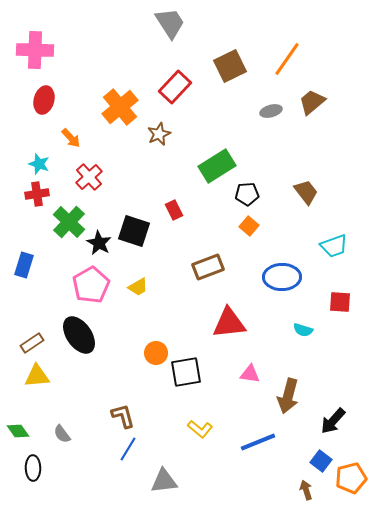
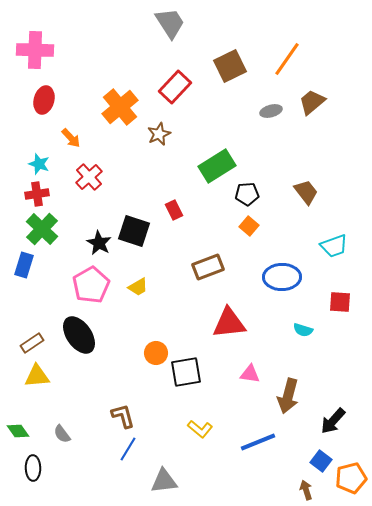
green cross at (69, 222): moved 27 px left, 7 px down
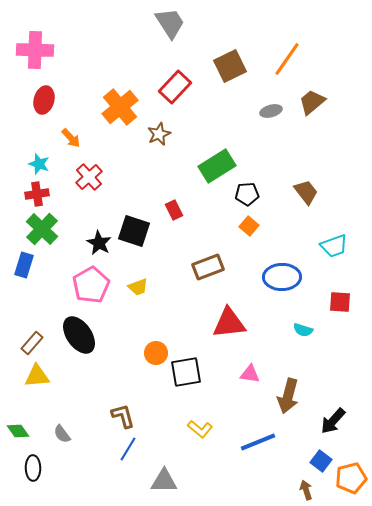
yellow trapezoid at (138, 287): rotated 10 degrees clockwise
brown rectangle at (32, 343): rotated 15 degrees counterclockwise
gray triangle at (164, 481): rotated 8 degrees clockwise
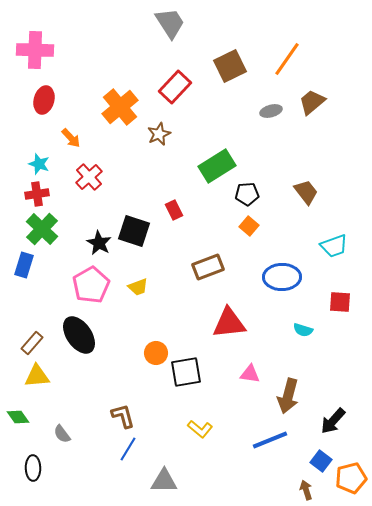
green diamond at (18, 431): moved 14 px up
blue line at (258, 442): moved 12 px right, 2 px up
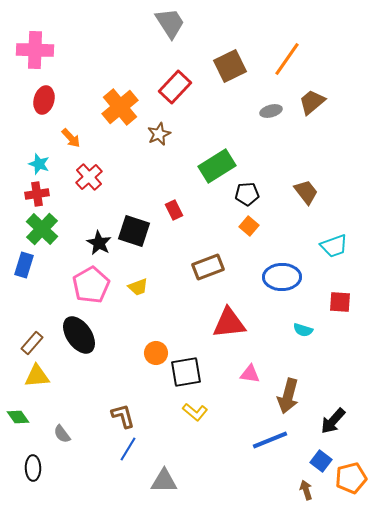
yellow L-shape at (200, 429): moved 5 px left, 17 px up
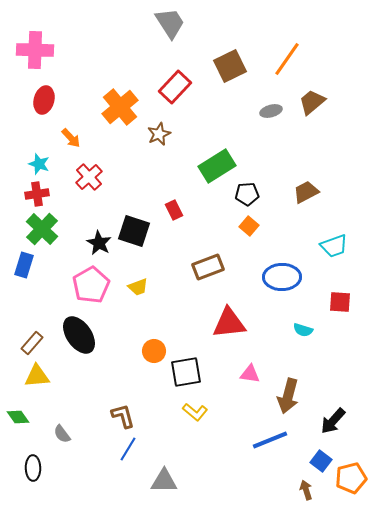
brown trapezoid at (306, 192): rotated 80 degrees counterclockwise
orange circle at (156, 353): moved 2 px left, 2 px up
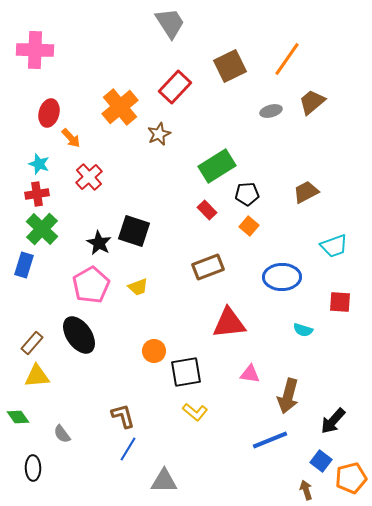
red ellipse at (44, 100): moved 5 px right, 13 px down
red rectangle at (174, 210): moved 33 px right; rotated 18 degrees counterclockwise
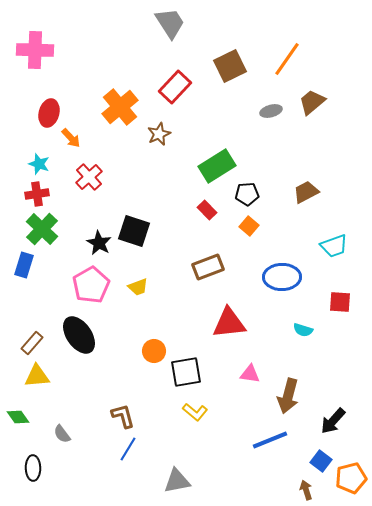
gray triangle at (164, 481): moved 13 px right; rotated 12 degrees counterclockwise
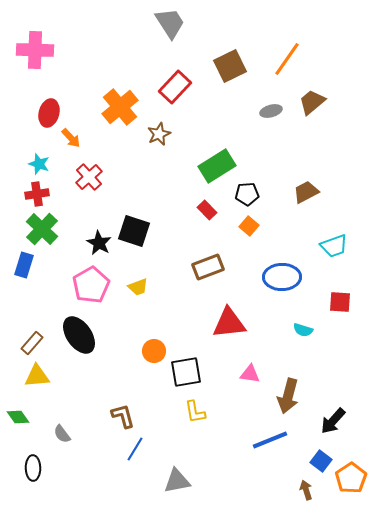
yellow L-shape at (195, 412): rotated 40 degrees clockwise
blue line at (128, 449): moved 7 px right
orange pentagon at (351, 478): rotated 20 degrees counterclockwise
